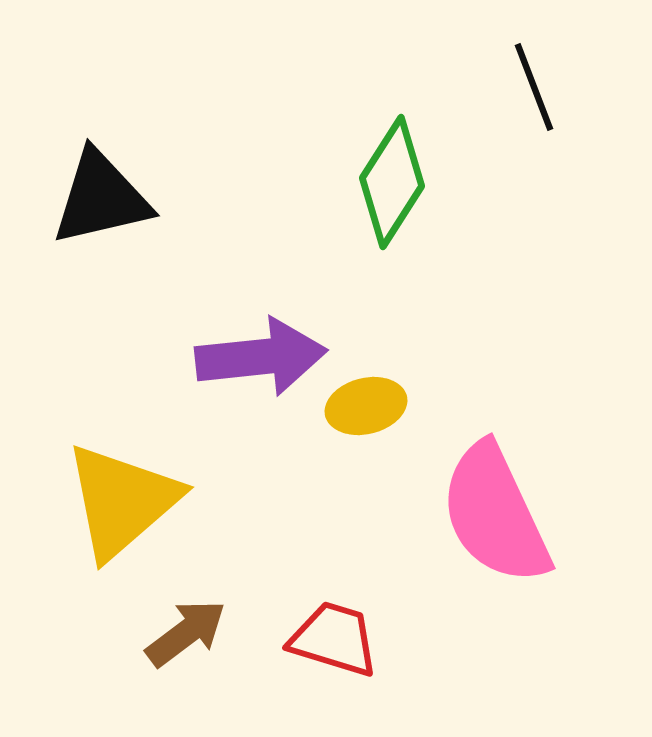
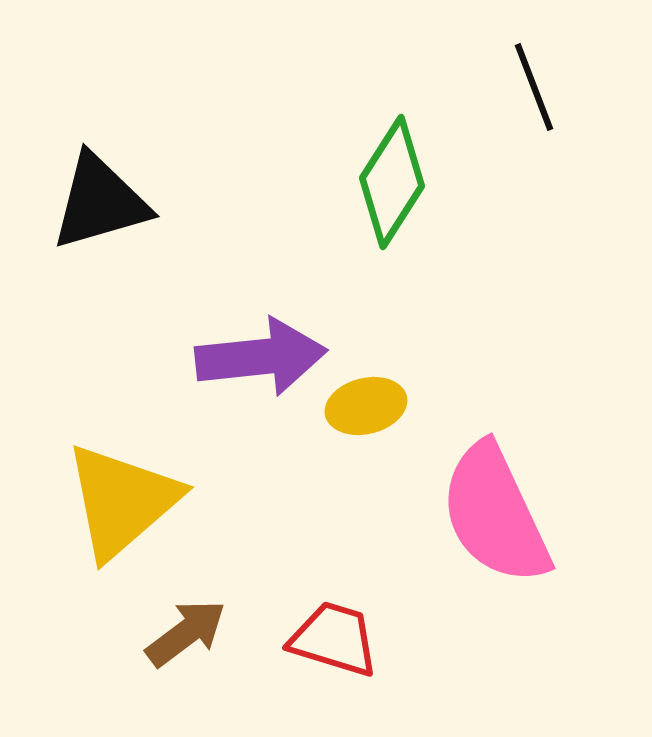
black triangle: moved 1 px left, 4 px down; rotated 3 degrees counterclockwise
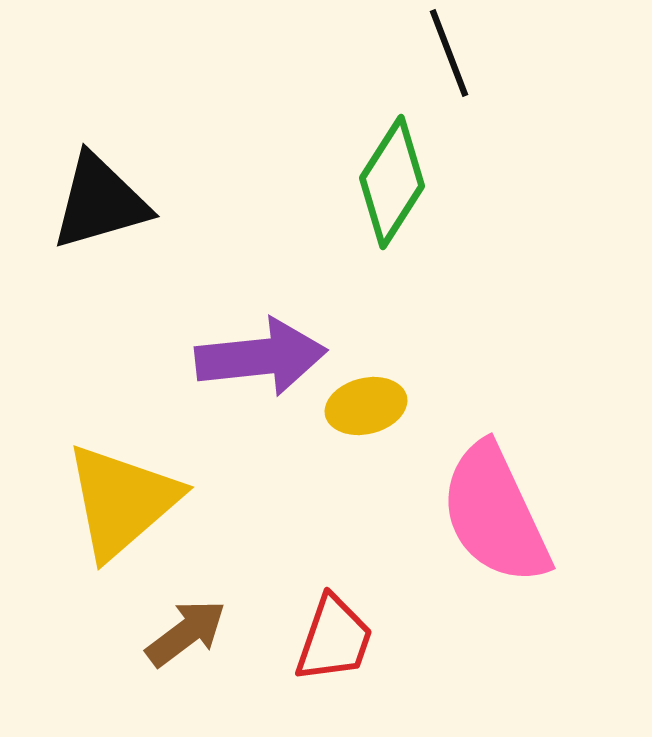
black line: moved 85 px left, 34 px up
red trapezoid: rotated 92 degrees clockwise
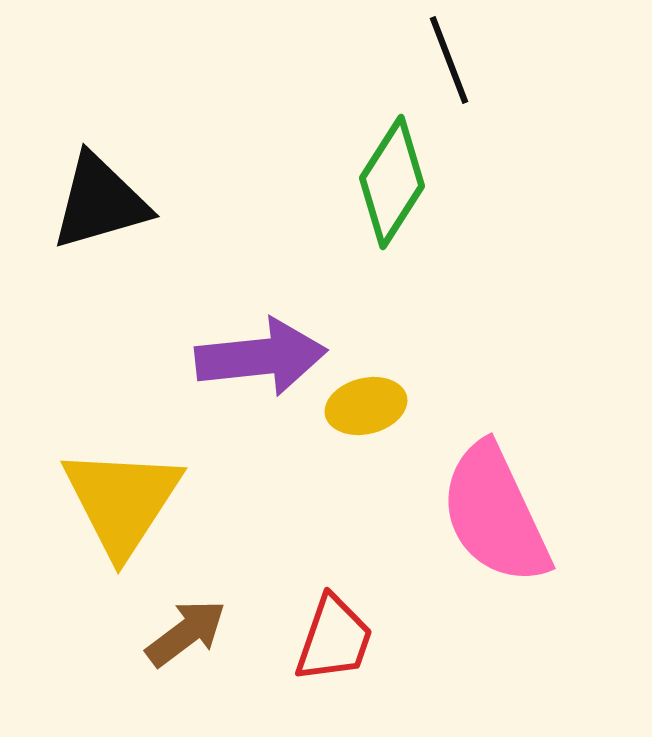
black line: moved 7 px down
yellow triangle: rotated 16 degrees counterclockwise
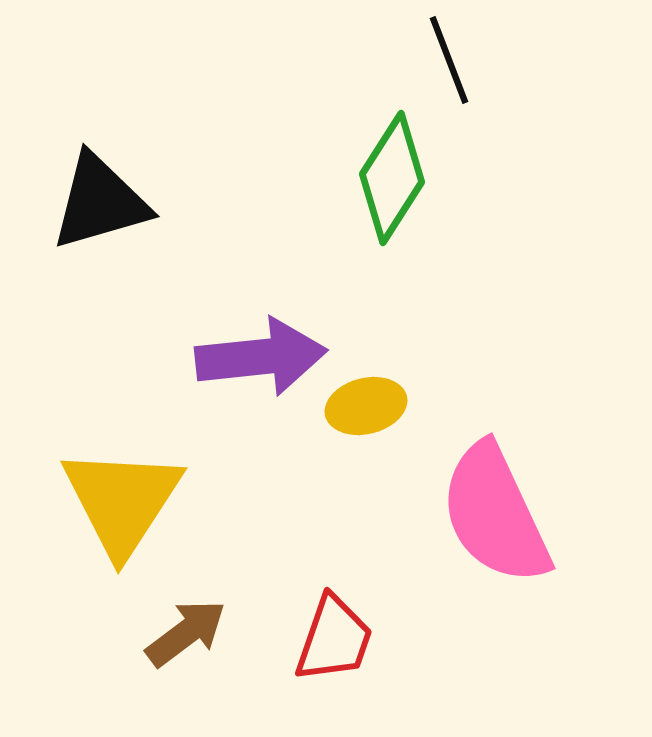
green diamond: moved 4 px up
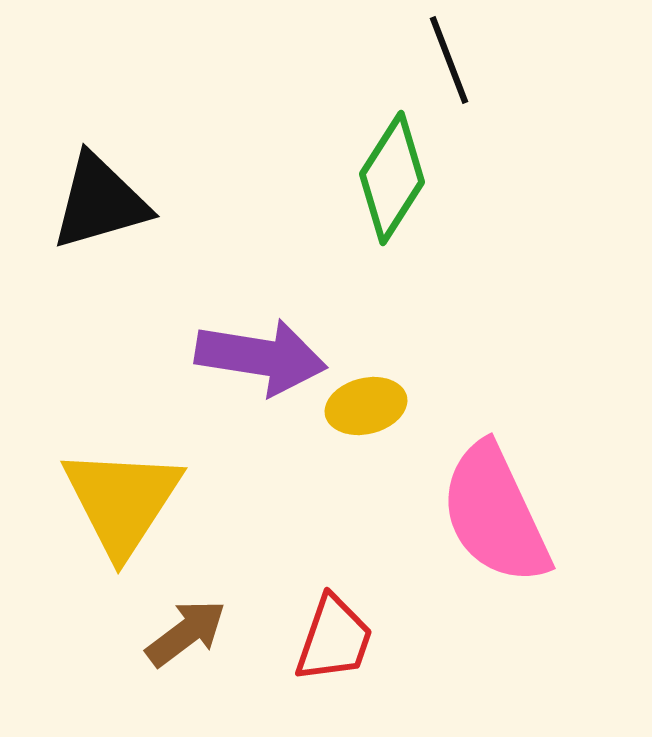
purple arrow: rotated 15 degrees clockwise
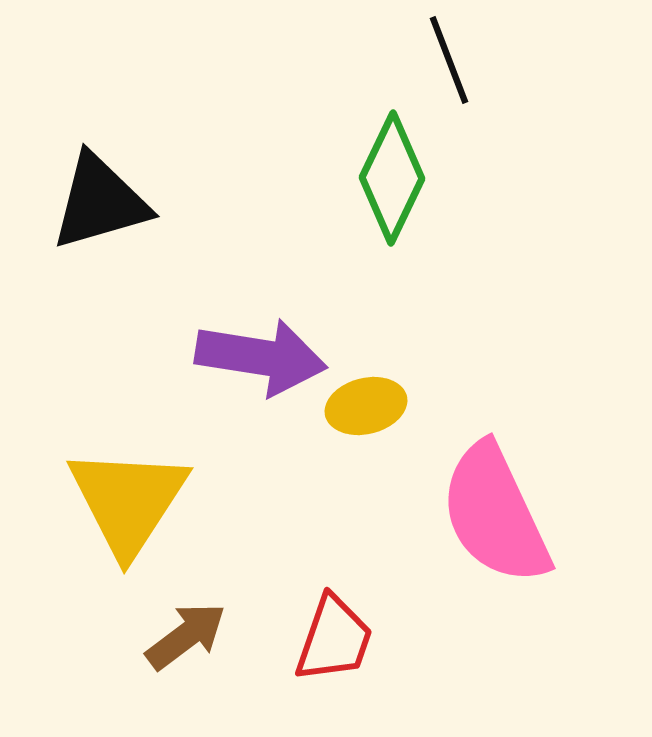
green diamond: rotated 7 degrees counterclockwise
yellow triangle: moved 6 px right
brown arrow: moved 3 px down
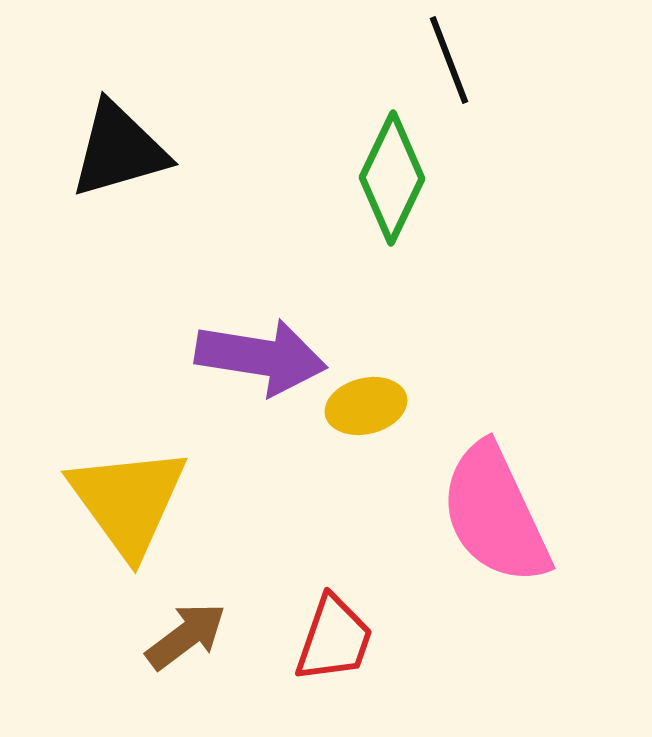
black triangle: moved 19 px right, 52 px up
yellow triangle: rotated 9 degrees counterclockwise
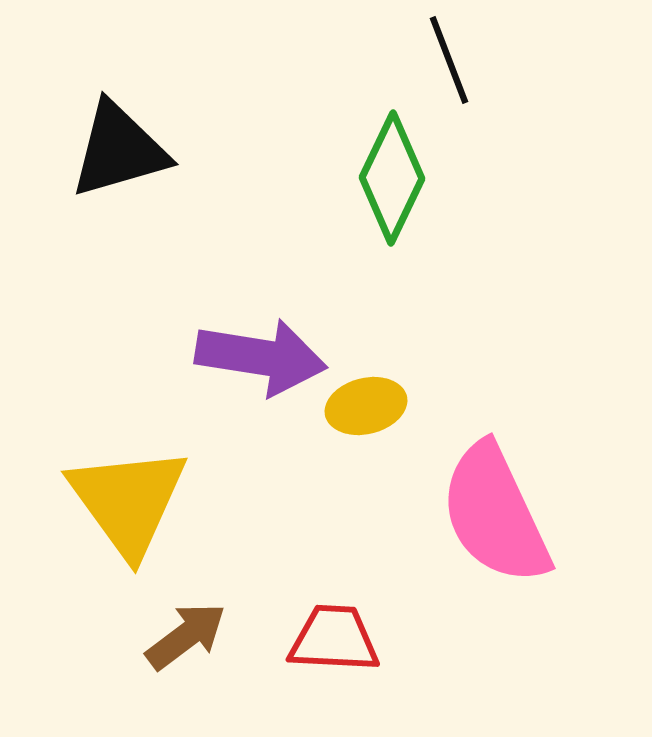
red trapezoid: rotated 106 degrees counterclockwise
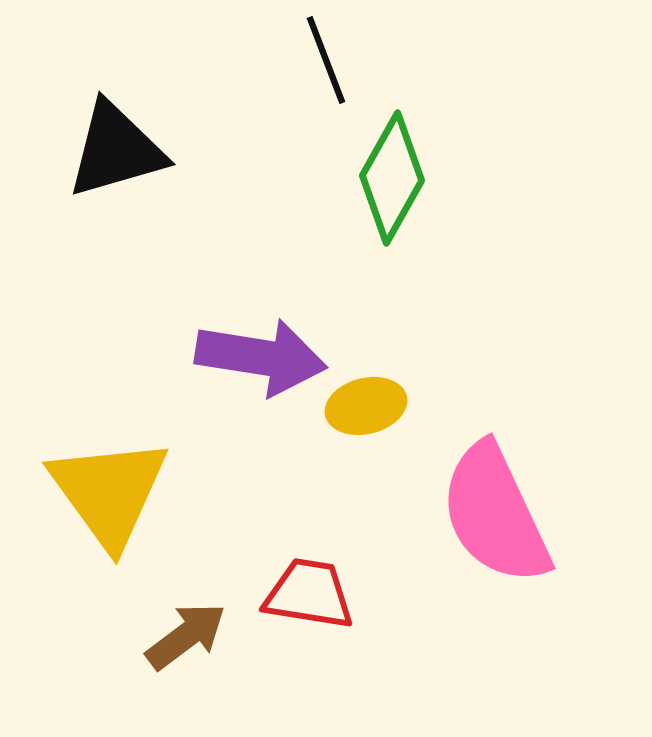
black line: moved 123 px left
black triangle: moved 3 px left
green diamond: rotated 4 degrees clockwise
yellow triangle: moved 19 px left, 9 px up
red trapezoid: moved 25 px left, 45 px up; rotated 6 degrees clockwise
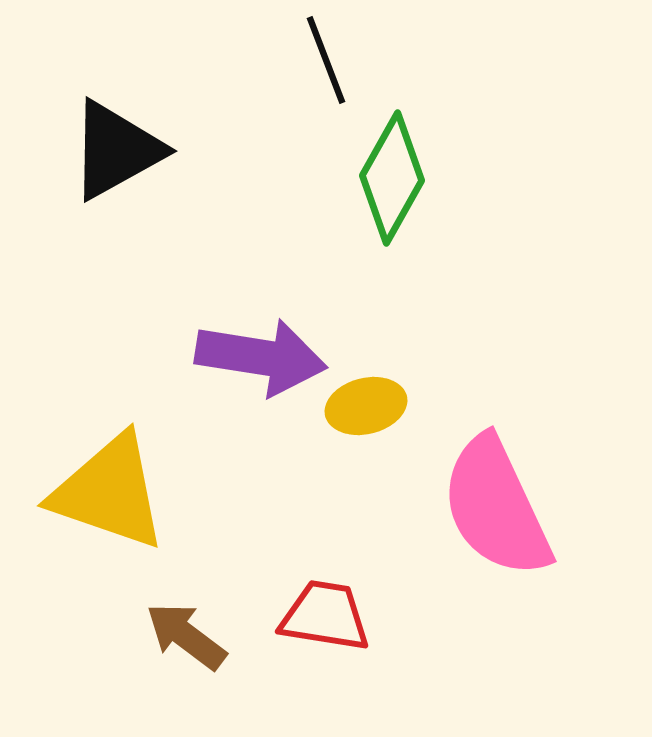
black triangle: rotated 13 degrees counterclockwise
yellow triangle: rotated 35 degrees counterclockwise
pink semicircle: moved 1 px right, 7 px up
red trapezoid: moved 16 px right, 22 px down
brown arrow: rotated 106 degrees counterclockwise
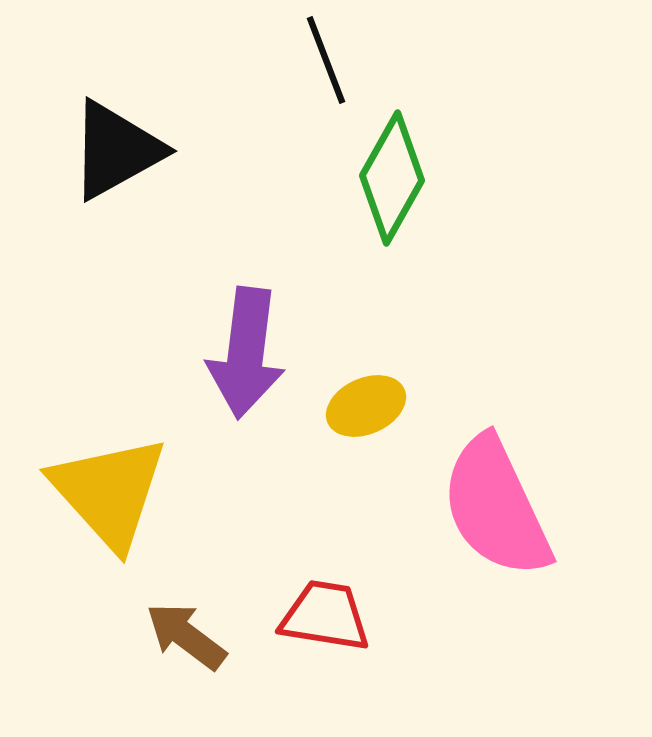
purple arrow: moved 15 px left, 4 px up; rotated 88 degrees clockwise
yellow ellipse: rotated 10 degrees counterclockwise
yellow triangle: rotated 29 degrees clockwise
